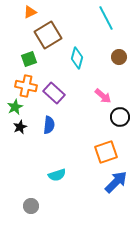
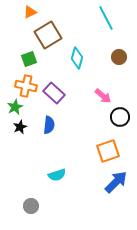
orange square: moved 2 px right, 1 px up
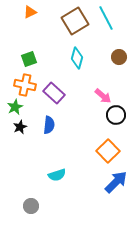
brown square: moved 27 px right, 14 px up
orange cross: moved 1 px left, 1 px up
black circle: moved 4 px left, 2 px up
orange square: rotated 25 degrees counterclockwise
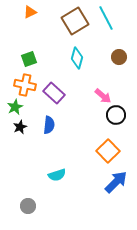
gray circle: moved 3 px left
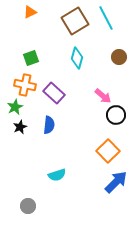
green square: moved 2 px right, 1 px up
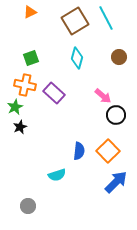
blue semicircle: moved 30 px right, 26 px down
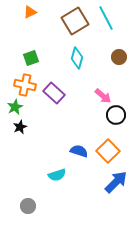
blue semicircle: rotated 78 degrees counterclockwise
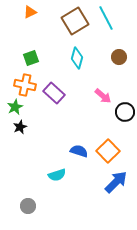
black circle: moved 9 px right, 3 px up
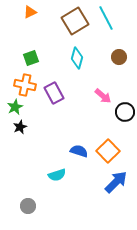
purple rectangle: rotated 20 degrees clockwise
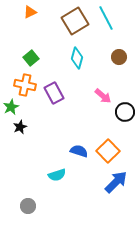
green square: rotated 21 degrees counterclockwise
green star: moved 4 px left
